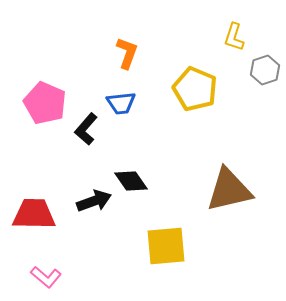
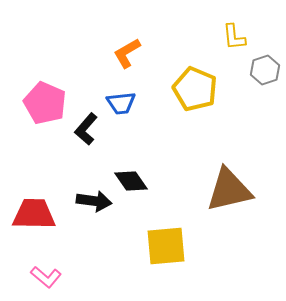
yellow L-shape: rotated 24 degrees counterclockwise
orange L-shape: rotated 140 degrees counterclockwise
black arrow: rotated 28 degrees clockwise
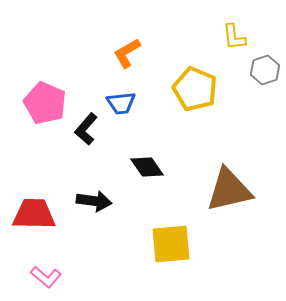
black diamond: moved 16 px right, 14 px up
yellow square: moved 5 px right, 2 px up
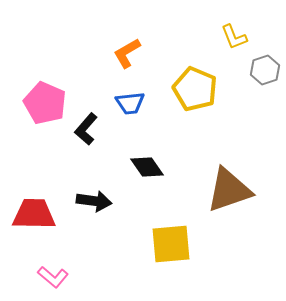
yellow L-shape: rotated 16 degrees counterclockwise
blue trapezoid: moved 9 px right
brown triangle: rotated 6 degrees counterclockwise
pink L-shape: moved 7 px right
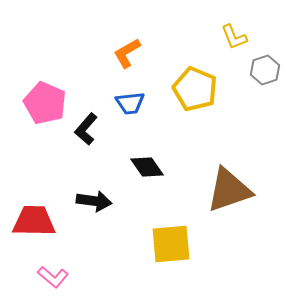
red trapezoid: moved 7 px down
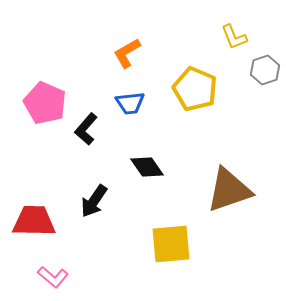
black arrow: rotated 116 degrees clockwise
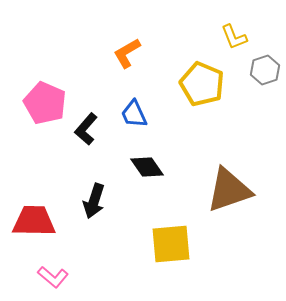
yellow pentagon: moved 7 px right, 5 px up
blue trapezoid: moved 4 px right, 11 px down; rotated 72 degrees clockwise
black arrow: rotated 16 degrees counterclockwise
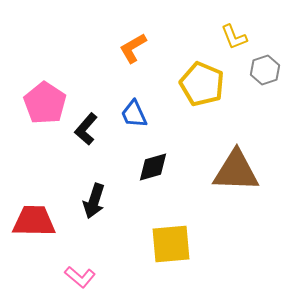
orange L-shape: moved 6 px right, 5 px up
pink pentagon: rotated 9 degrees clockwise
black diamond: moved 6 px right; rotated 72 degrees counterclockwise
brown triangle: moved 7 px right, 19 px up; rotated 21 degrees clockwise
pink L-shape: moved 27 px right
